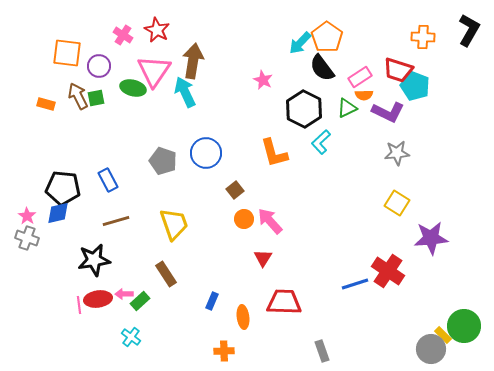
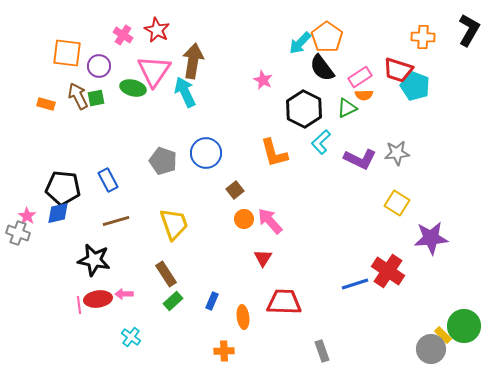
purple L-shape at (388, 112): moved 28 px left, 47 px down
gray cross at (27, 238): moved 9 px left, 5 px up
black star at (94, 260): rotated 20 degrees clockwise
green rectangle at (140, 301): moved 33 px right
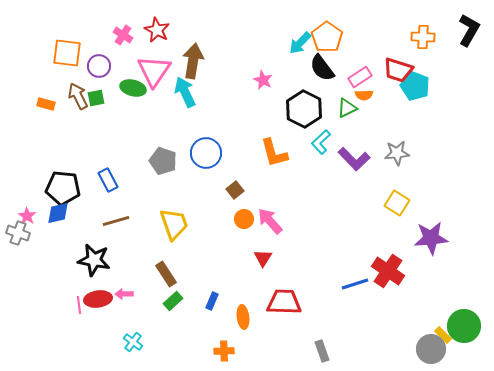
purple L-shape at (360, 159): moved 6 px left; rotated 20 degrees clockwise
cyan cross at (131, 337): moved 2 px right, 5 px down
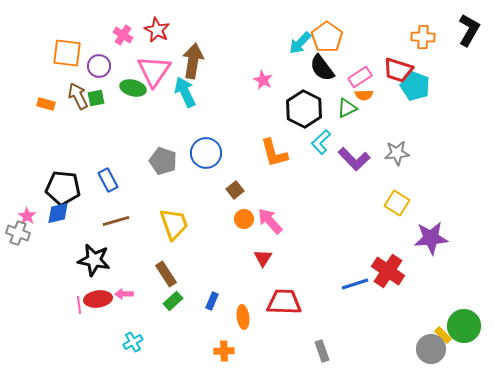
cyan cross at (133, 342): rotated 24 degrees clockwise
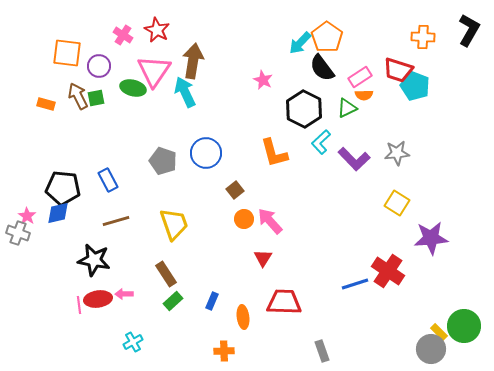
yellow rectangle at (443, 335): moved 4 px left, 3 px up
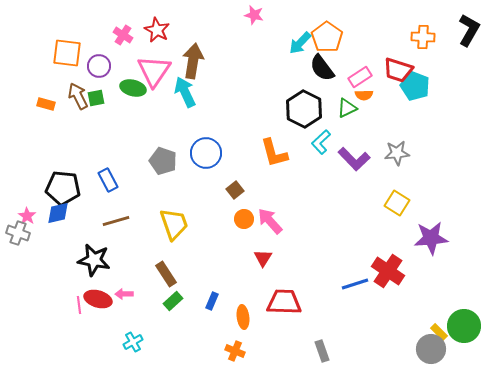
pink star at (263, 80): moved 9 px left, 65 px up; rotated 12 degrees counterclockwise
red ellipse at (98, 299): rotated 24 degrees clockwise
orange cross at (224, 351): moved 11 px right; rotated 24 degrees clockwise
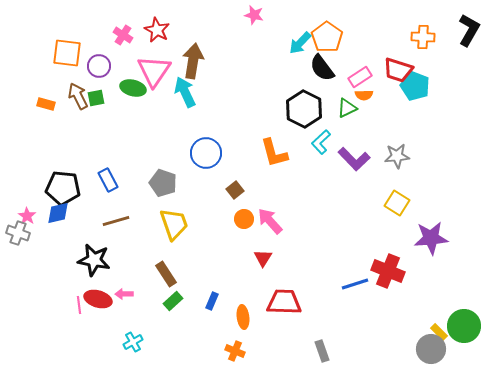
gray star at (397, 153): moved 3 px down
gray pentagon at (163, 161): moved 22 px down
red cross at (388, 271): rotated 12 degrees counterclockwise
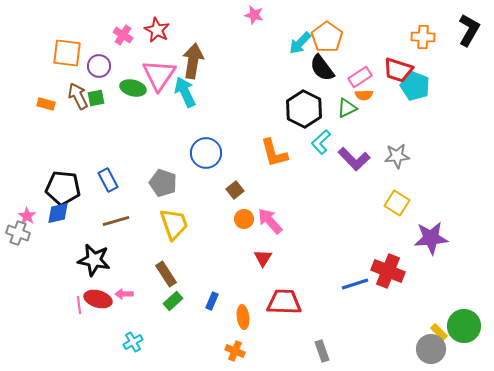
pink triangle at (154, 71): moved 5 px right, 4 px down
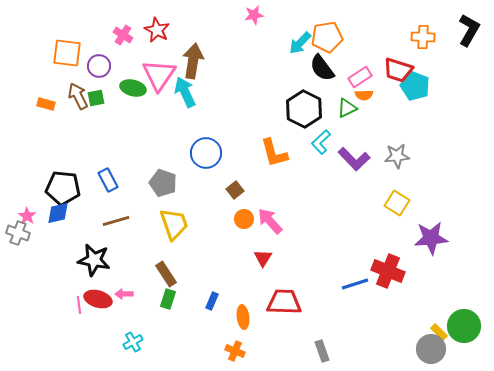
pink star at (254, 15): rotated 24 degrees counterclockwise
orange pentagon at (327, 37): rotated 28 degrees clockwise
green rectangle at (173, 301): moved 5 px left, 2 px up; rotated 30 degrees counterclockwise
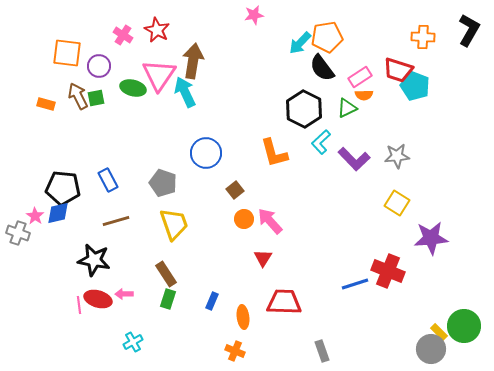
pink star at (27, 216): moved 8 px right
